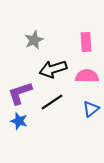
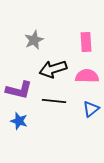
purple L-shape: moved 1 px left, 3 px up; rotated 148 degrees counterclockwise
black line: moved 2 px right, 1 px up; rotated 40 degrees clockwise
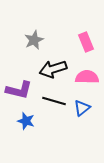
pink rectangle: rotated 18 degrees counterclockwise
pink semicircle: moved 1 px down
black line: rotated 10 degrees clockwise
blue triangle: moved 9 px left, 1 px up
blue star: moved 7 px right
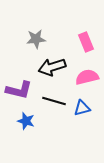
gray star: moved 2 px right, 1 px up; rotated 18 degrees clockwise
black arrow: moved 1 px left, 2 px up
pink semicircle: rotated 15 degrees counterclockwise
blue triangle: rotated 24 degrees clockwise
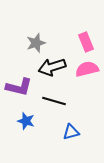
gray star: moved 4 px down; rotated 12 degrees counterclockwise
pink semicircle: moved 8 px up
purple L-shape: moved 3 px up
blue triangle: moved 11 px left, 24 px down
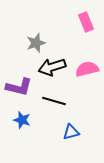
pink rectangle: moved 20 px up
blue star: moved 4 px left, 1 px up
